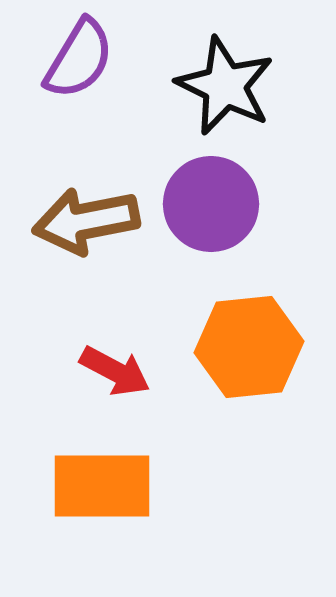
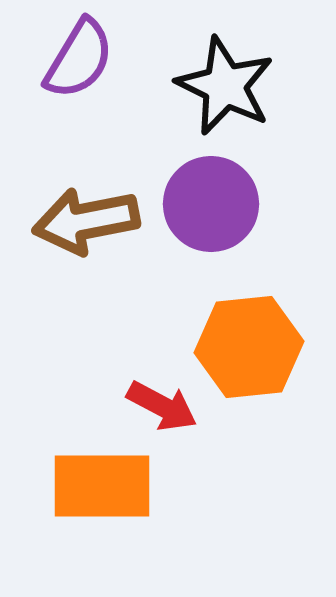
red arrow: moved 47 px right, 35 px down
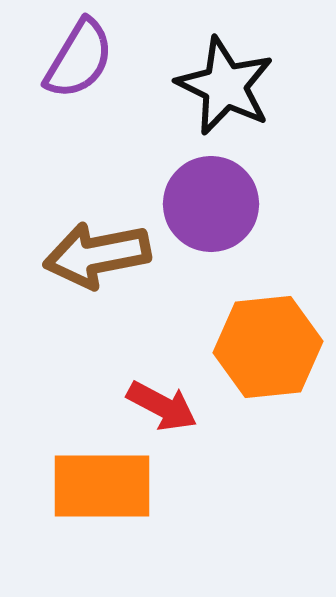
brown arrow: moved 11 px right, 34 px down
orange hexagon: moved 19 px right
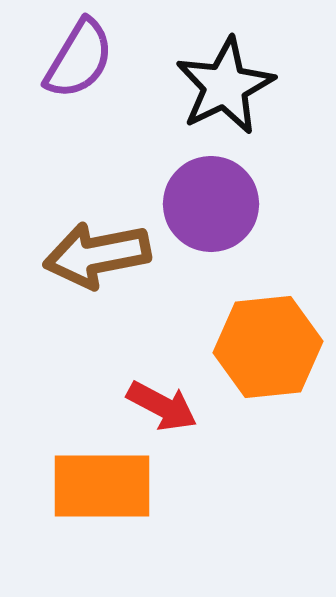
black star: rotated 20 degrees clockwise
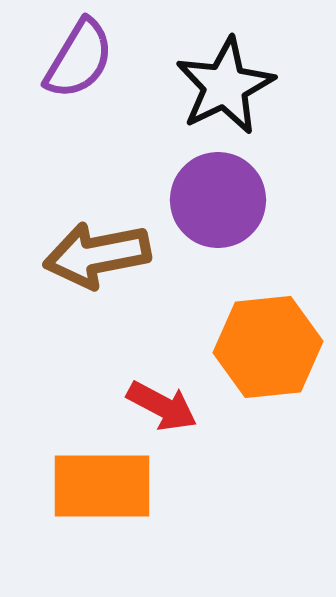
purple circle: moved 7 px right, 4 px up
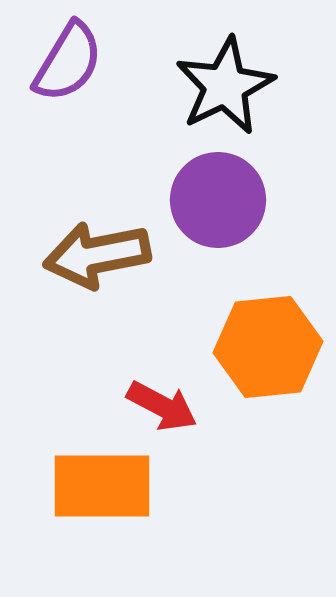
purple semicircle: moved 11 px left, 3 px down
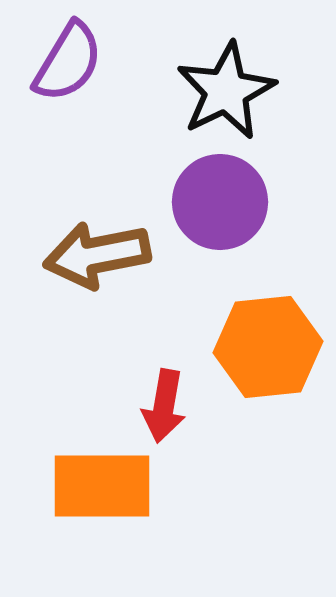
black star: moved 1 px right, 5 px down
purple circle: moved 2 px right, 2 px down
red arrow: moved 2 px right; rotated 72 degrees clockwise
